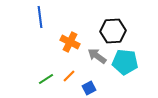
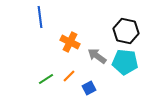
black hexagon: moved 13 px right; rotated 15 degrees clockwise
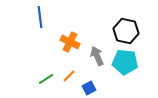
gray arrow: rotated 30 degrees clockwise
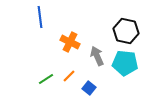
cyan pentagon: moved 1 px down
blue square: rotated 24 degrees counterclockwise
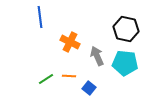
black hexagon: moved 2 px up
orange line: rotated 48 degrees clockwise
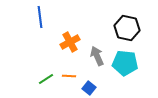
black hexagon: moved 1 px right, 1 px up
orange cross: rotated 36 degrees clockwise
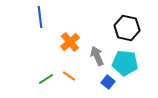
orange cross: rotated 12 degrees counterclockwise
orange line: rotated 32 degrees clockwise
blue square: moved 19 px right, 6 px up
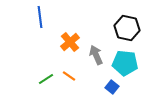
gray arrow: moved 1 px left, 1 px up
blue square: moved 4 px right, 5 px down
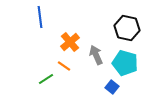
cyan pentagon: rotated 10 degrees clockwise
orange line: moved 5 px left, 10 px up
